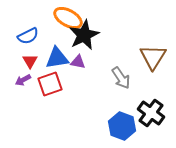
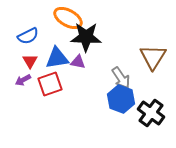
black star: moved 2 px right, 2 px down; rotated 28 degrees clockwise
blue hexagon: moved 1 px left, 27 px up
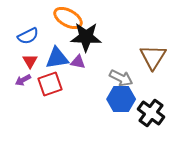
gray arrow: rotated 30 degrees counterclockwise
blue hexagon: rotated 20 degrees counterclockwise
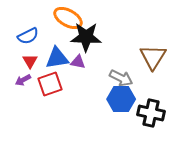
black cross: rotated 24 degrees counterclockwise
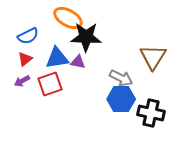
red triangle: moved 5 px left, 2 px up; rotated 21 degrees clockwise
purple arrow: moved 1 px left, 1 px down
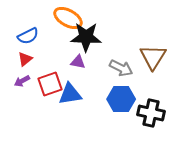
blue triangle: moved 13 px right, 36 px down
gray arrow: moved 10 px up
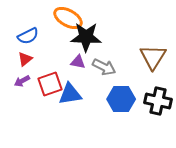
gray arrow: moved 17 px left, 1 px up
black cross: moved 7 px right, 12 px up
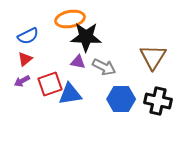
orange ellipse: moved 2 px right, 1 px down; rotated 40 degrees counterclockwise
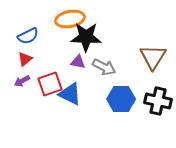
blue triangle: rotated 35 degrees clockwise
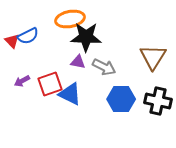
red triangle: moved 13 px left, 18 px up; rotated 35 degrees counterclockwise
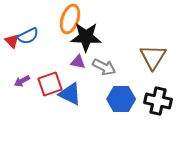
orange ellipse: rotated 60 degrees counterclockwise
